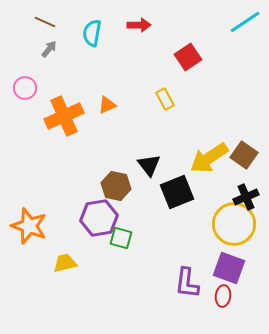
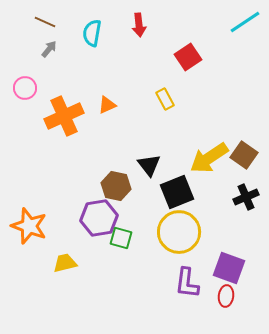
red arrow: rotated 85 degrees clockwise
yellow circle: moved 55 px left, 8 px down
red ellipse: moved 3 px right
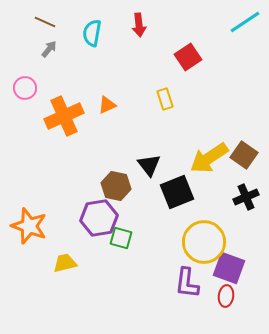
yellow rectangle: rotated 10 degrees clockwise
yellow circle: moved 25 px right, 10 px down
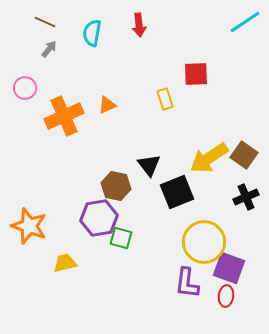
red square: moved 8 px right, 17 px down; rotated 32 degrees clockwise
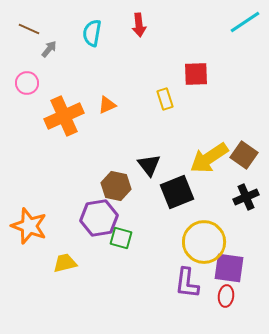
brown line: moved 16 px left, 7 px down
pink circle: moved 2 px right, 5 px up
purple square: rotated 12 degrees counterclockwise
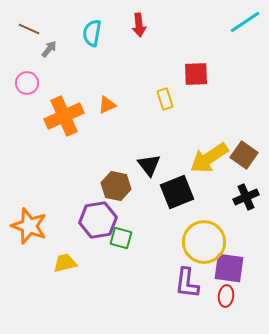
purple hexagon: moved 1 px left, 2 px down
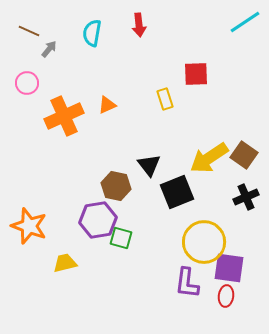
brown line: moved 2 px down
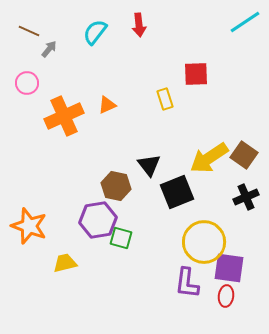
cyan semicircle: moved 3 px right, 1 px up; rotated 28 degrees clockwise
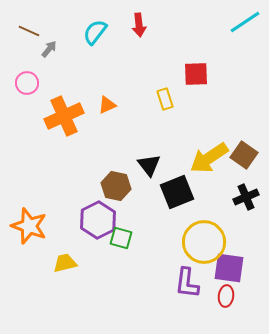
purple hexagon: rotated 18 degrees counterclockwise
